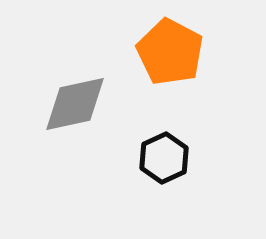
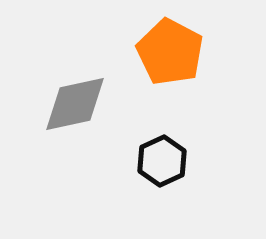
black hexagon: moved 2 px left, 3 px down
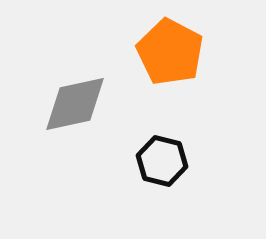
black hexagon: rotated 21 degrees counterclockwise
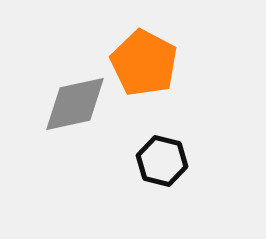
orange pentagon: moved 26 px left, 11 px down
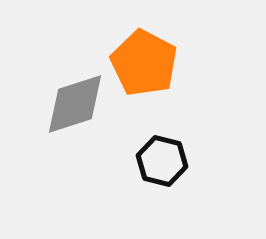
gray diamond: rotated 6 degrees counterclockwise
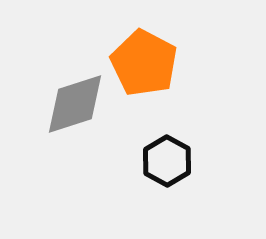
black hexagon: moved 5 px right; rotated 15 degrees clockwise
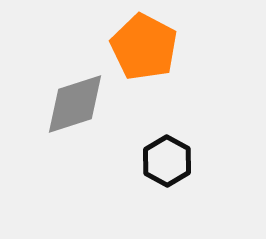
orange pentagon: moved 16 px up
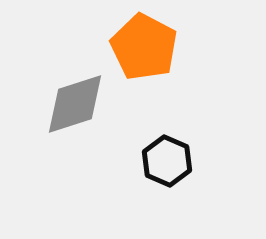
black hexagon: rotated 6 degrees counterclockwise
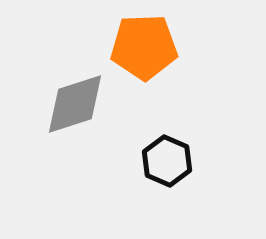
orange pentagon: rotated 30 degrees counterclockwise
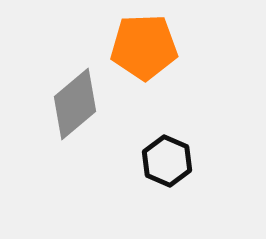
gray diamond: rotated 22 degrees counterclockwise
